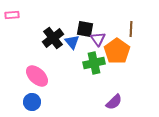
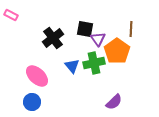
pink rectangle: moved 1 px left; rotated 32 degrees clockwise
blue triangle: moved 24 px down
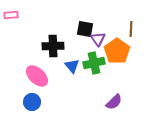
pink rectangle: rotated 32 degrees counterclockwise
black cross: moved 8 px down; rotated 35 degrees clockwise
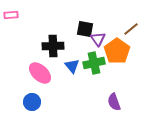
brown line: rotated 49 degrees clockwise
pink ellipse: moved 3 px right, 3 px up
purple semicircle: rotated 114 degrees clockwise
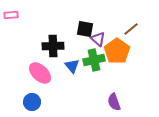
purple triangle: rotated 14 degrees counterclockwise
green cross: moved 3 px up
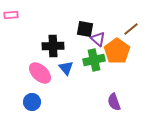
blue triangle: moved 6 px left, 2 px down
